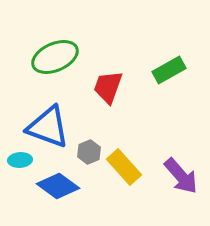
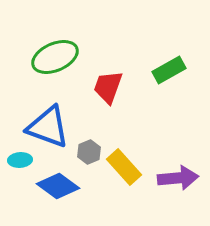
purple arrow: moved 3 px left, 2 px down; rotated 54 degrees counterclockwise
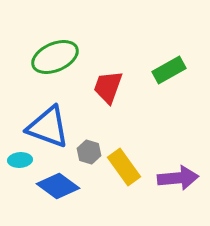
gray hexagon: rotated 20 degrees counterclockwise
yellow rectangle: rotated 6 degrees clockwise
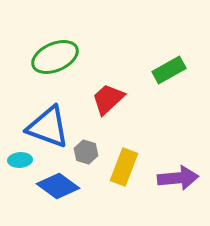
red trapezoid: moved 12 px down; rotated 27 degrees clockwise
gray hexagon: moved 3 px left
yellow rectangle: rotated 57 degrees clockwise
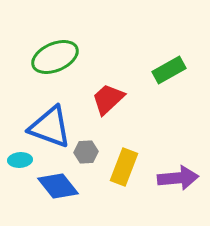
blue triangle: moved 2 px right
gray hexagon: rotated 20 degrees counterclockwise
blue diamond: rotated 15 degrees clockwise
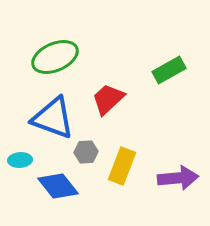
blue triangle: moved 3 px right, 9 px up
yellow rectangle: moved 2 px left, 1 px up
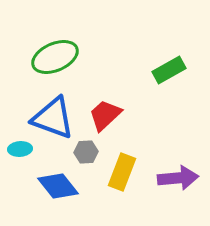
red trapezoid: moved 3 px left, 16 px down
cyan ellipse: moved 11 px up
yellow rectangle: moved 6 px down
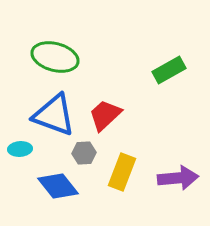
green ellipse: rotated 39 degrees clockwise
blue triangle: moved 1 px right, 3 px up
gray hexagon: moved 2 px left, 1 px down
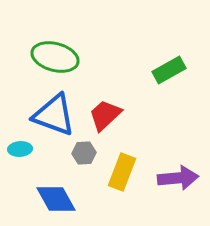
blue diamond: moved 2 px left, 13 px down; rotated 9 degrees clockwise
